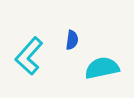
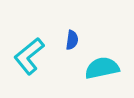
cyan L-shape: rotated 9 degrees clockwise
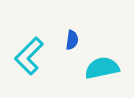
cyan L-shape: rotated 6 degrees counterclockwise
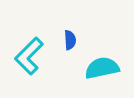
blue semicircle: moved 2 px left; rotated 12 degrees counterclockwise
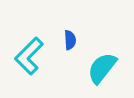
cyan semicircle: rotated 40 degrees counterclockwise
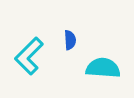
cyan semicircle: moved 1 px right; rotated 56 degrees clockwise
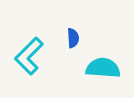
blue semicircle: moved 3 px right, 2 px up
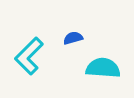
blue semicircle: rotated 102 degrees counterclockwise
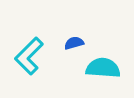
blue semicircle: moved 1 px right, 5 px down
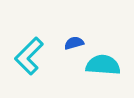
cyan semicircle: moved 3 px up
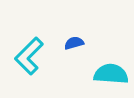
cyan semicircle: moved 8 px right, 9 px down
